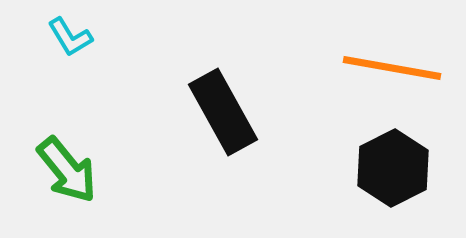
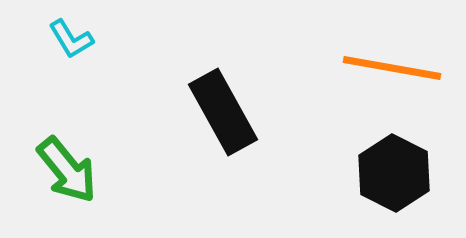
cyan L-shape: moved 1 px right, 2 px down
black hexagon: moved 1 px right, 5 px down; rotated 6 degrees counterclockwise
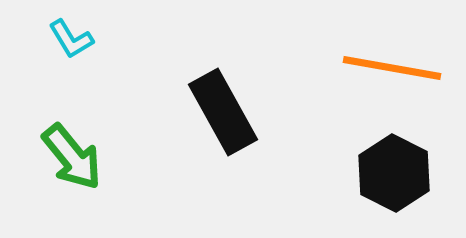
green arrow: moved 5 px right, 13 px up
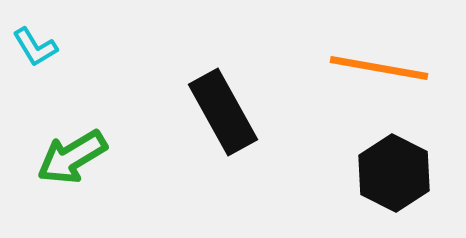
cyan L-shape: moved 36 px left, 8 px down
orange line: moved 13 px left
green arrow: rotated 98 degrees clockwise
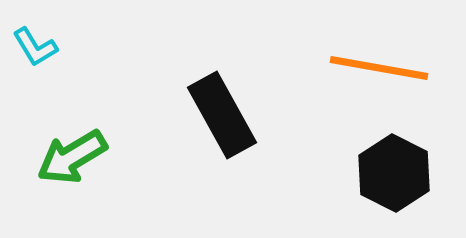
black rectangle: moved 1 px left, 3 px down
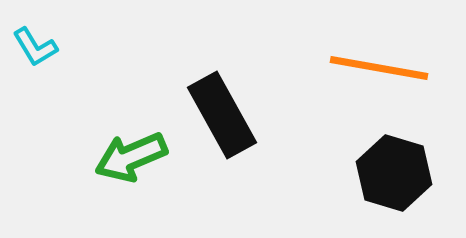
green arrow: moved 59 px right; rotated 8 degrees clockwise
black hexagon: rotated 10 degrees counterclockwise
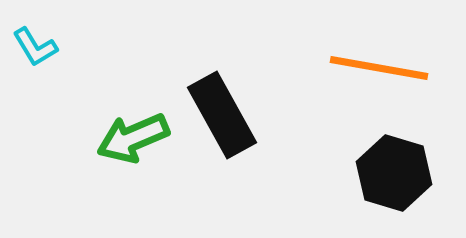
green arrow: moved 2 px right, 19 px up
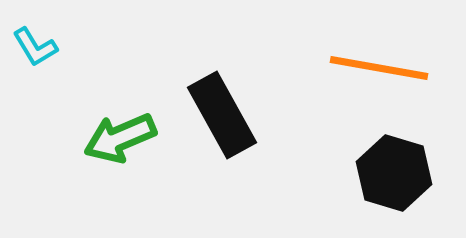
green arrow: moved 13 px left
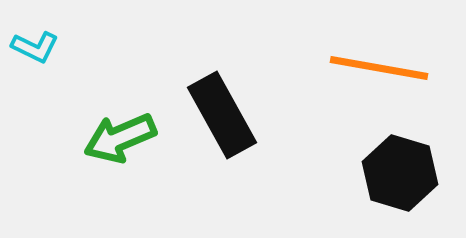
cyan L-shape: rotated 33 degrees counterclockwise
black hexagon: moved 6 px right
